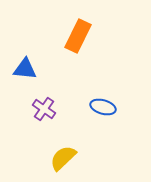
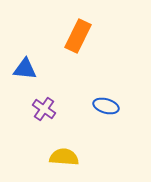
blue ellipse: moved 3 px right, 1 px up
yellow semicircle: moved 1 px right, 1 px up; rotated 48 degrees clockwise
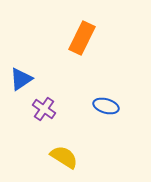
orange rectangle: moved 4 px right, 2 px down
blue triangle: moved 4 px left, 10 px down; rotated 40 degrees counterclockwise
yellow semicircle: rotated 28 degrees clockwise
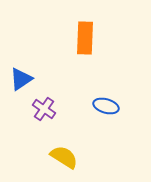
orange rectangle: moved 3 px right; rotated 24 degrees counterclockwise
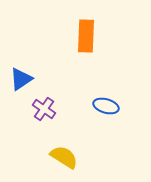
orange rectangle: moved 1 px right, 2 px up
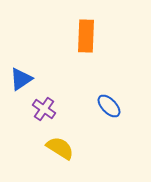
blue ellipse: moved 3 px right; rotated 30 degrees clockwise
yellow semicircle: moved 4 px left, 9 px up
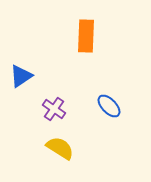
blue triangle: moved 3 px up
purple cross: moved 10 px right
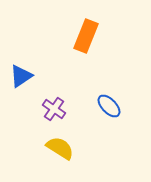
orange rectangle: rotated 20 degrees clockwise
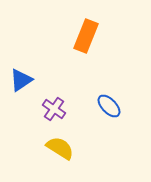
blue triangle: moved 4 px down
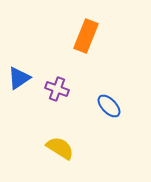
blue triangle: moved 2 px left, 2 px up
purple cross: moved 3 px right, 20 px up; rotated 15 degrees counterclockwise
